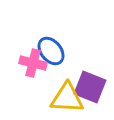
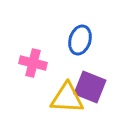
blue ellipse: moved 29 px right, 11 px up; rotated 56 degrees clockwise
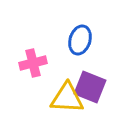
pink cross: rotated 28 degrees counterclockwise
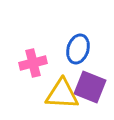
blue ellipse: moved 2 px left, 9 px down
yellow triangle: moved 5 px left, 4 px up
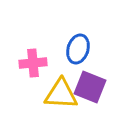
pink cross: rotated 8 degrees clockwise
yellow triangle: moved 1 px left
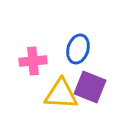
pink cross: moved 2 px up
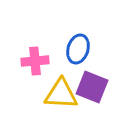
pink cross: moved 2 px right
purple square: moved 2 px right
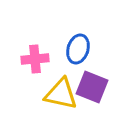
pink cross: moved 2 px up
yellow triangle: rotated 9 degrees clockwise
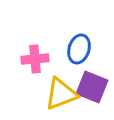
blue ellipse: moved 1 px right
yellow triangle: rotated 33 degrees counterclockwise
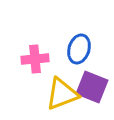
yellow triangle: moved 1 px right
